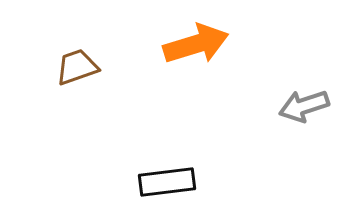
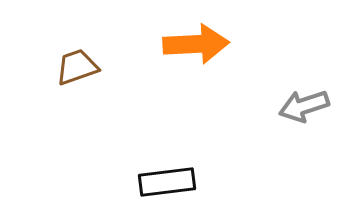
orange arrow: rotated 14 degrees clockwise
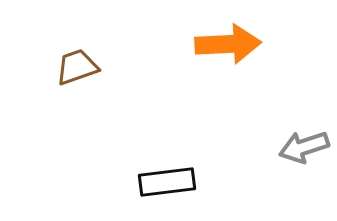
orange arrow: moved 32 px right
gray arrow: moved 41 px down
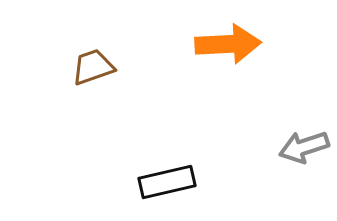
brown trapezoid: moved 16 px right
black rectangle: rotated 6 degrees counterclockwise
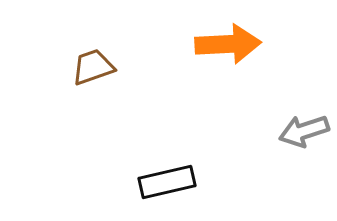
gray arrow: moved 16 px up
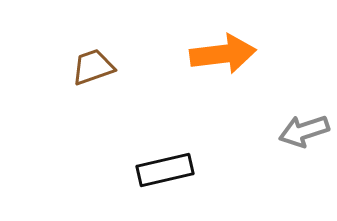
orange arrow: moved 5 px left, 10 px down; rotated 4 degrees counterclockwise
black rectangle: moved 2 px left, 12 px up
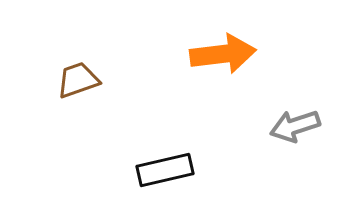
brown trapezoid: moved 15 px left, 13 px down
gray arrow: moved 9 px left, 5 px up
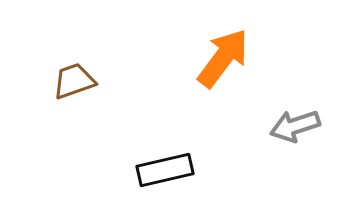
orange arrow: moved 4 px down; rotated 46 degrees counterclockwise
brown trapezoid: moved 4 px left, 1 px down
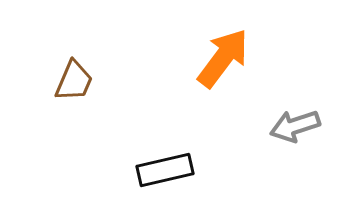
brown trapezoid: rotated 132 degrees clockwise
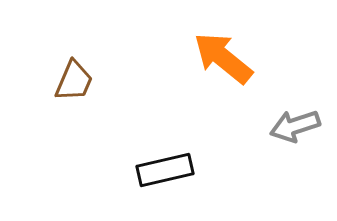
orange arrow: rotated 88 degrees counterclockwise
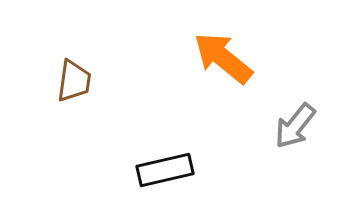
brown trapezoid: rotated 15 degrees counterclockwise
gray arrow: rotated 33 degrees counterclockwise
